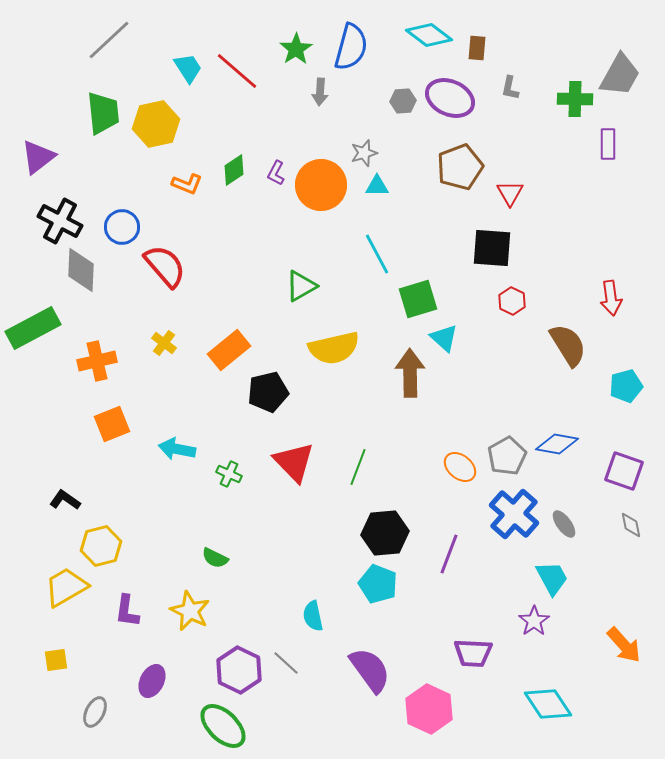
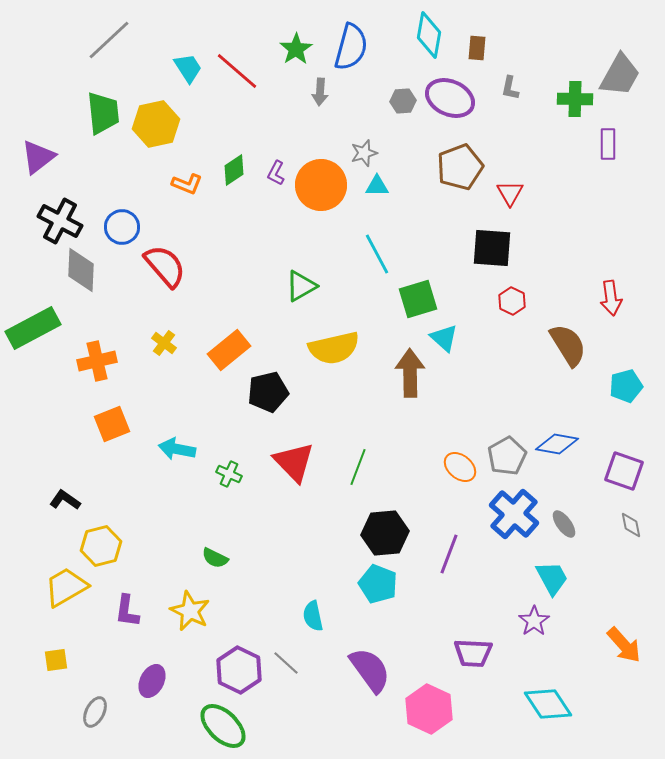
cyan diamond at (429, 35): rotated 63 degrees clockwise
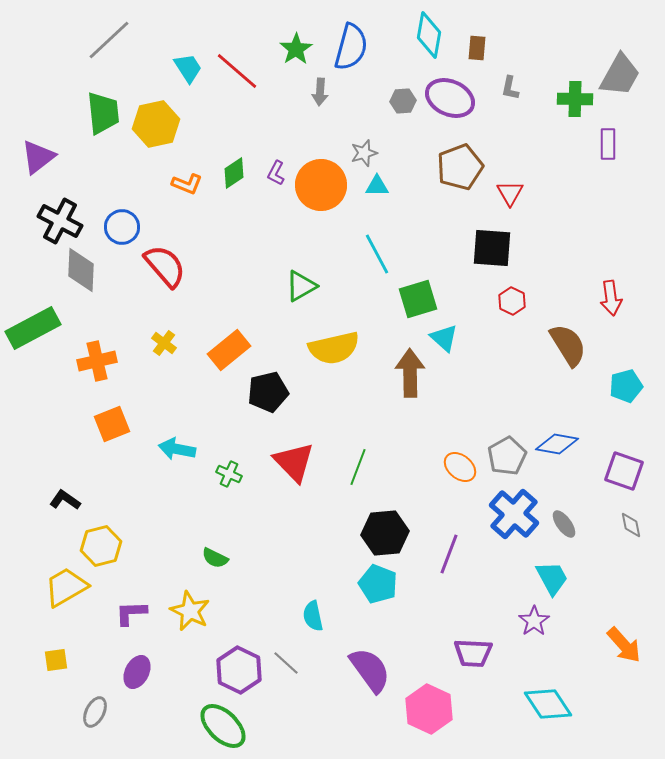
green diamond at (234, 170): moved 3 px down
purple L-shape at (127, 611): moved 4 px right, 2 px down; rotated 80 degrees clockwise
purple ellipse at (152, 681): moved 15 px left, 9 px up
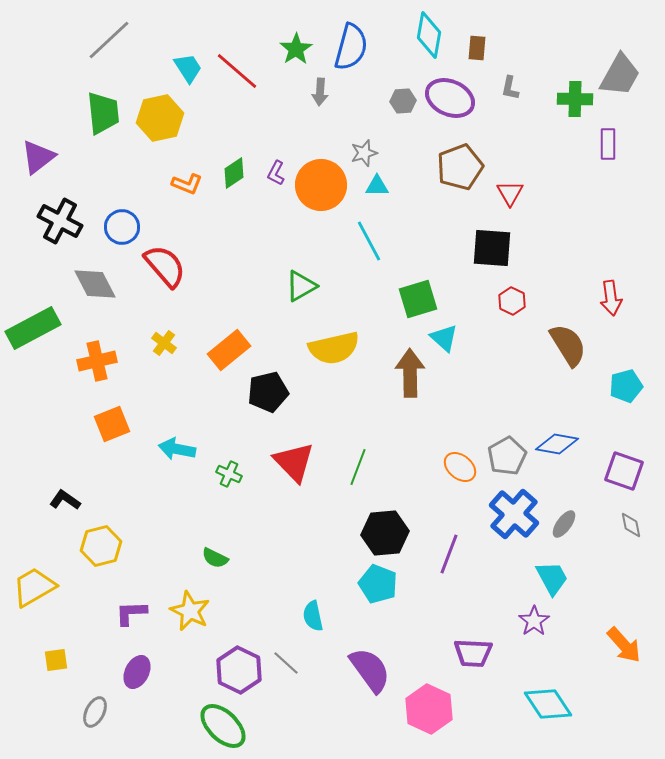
yellow hexagon at (156, 124): moved 4 px right, 6 px up
cyan line at (377, 254): moved 8 px left, 13 px up
gray diamond at (81, 270): moved 14 px right, 14 px down; rotated 30 degrees counterclockwise
gray ellipse at (564, 524): rotated 72 degrees clockwise
yellow trapezoid at (66, 587): moved 32 px left
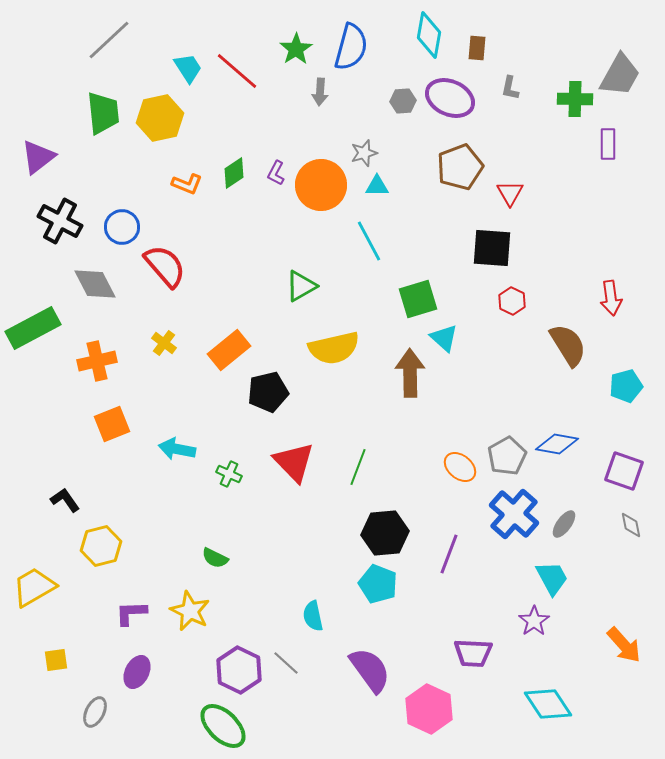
black L-shape at (65, 500): rotated 20 degrees clockwise
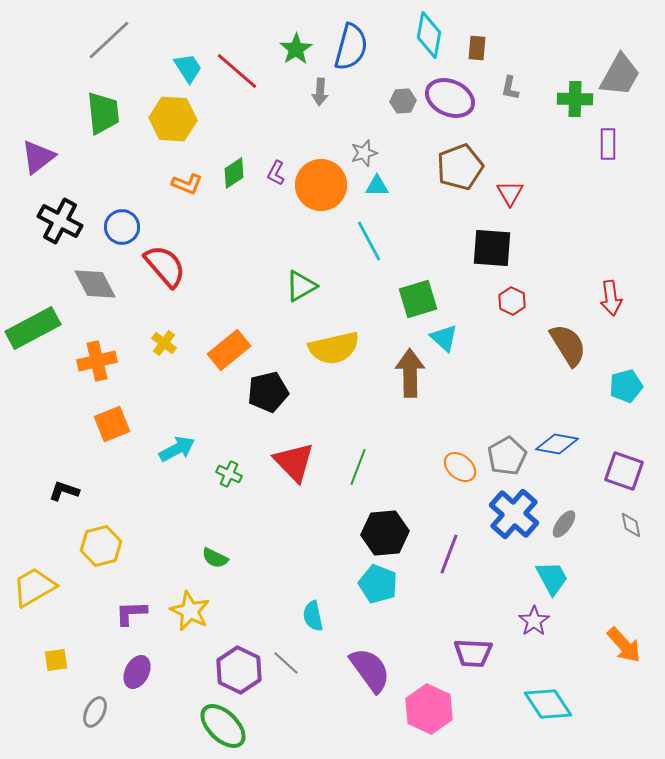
yellow hexagon at (160, 118): moved 13 px right, 1 px down; rotated 15 degrees clockwise
cyan arrow at (177, 449): rotated 141 degrees clockwise
black L-shape at (65, 500): moved 1 px left, 9 px up; rotated 36 degrees counterclockwise
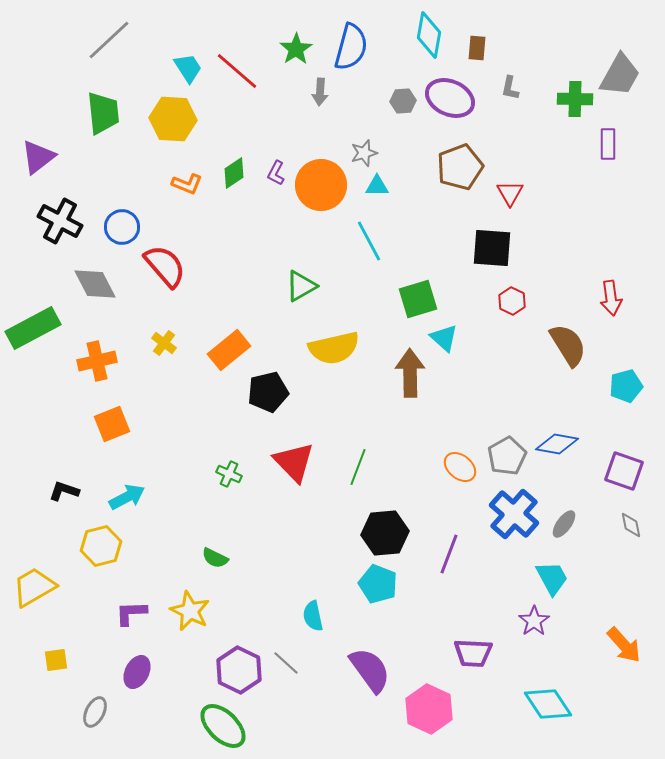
cyan arrow at (177, 449): moved 50 px left, 48 px down
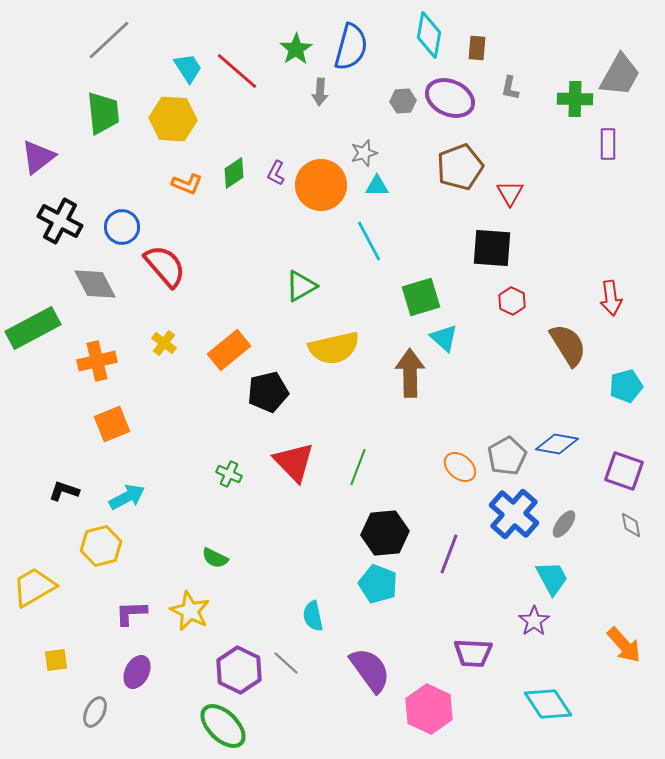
green square at (418, 299): moved 3 px right, 2 px up
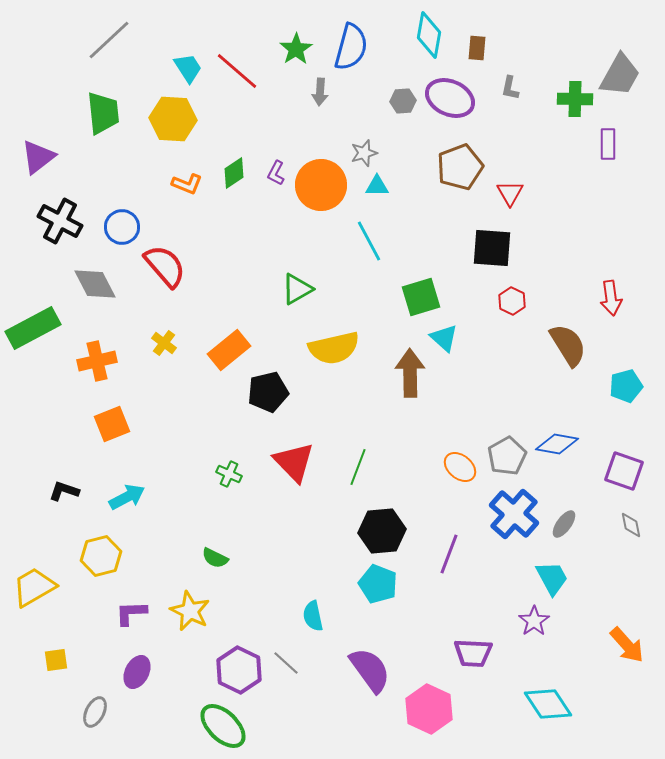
green triangle at (301, 286): moved 4 px left, 3 px down
black hexagon at (385, 533): moved 3 px left, 2 px up
yellow hexagon at (101, 546): moved 10 px down
orange arrow at (624, 645): moved 3 px right
